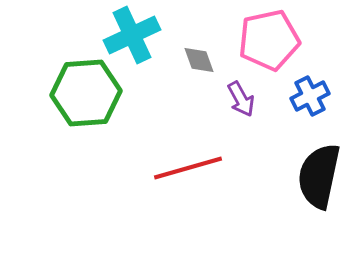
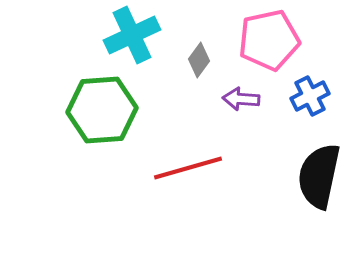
gray diamond: rotated 56 degrees clockwise
green hexagon: moved 16 px right, 17 px down
purple arrow: rotated 123 degrees clockwise
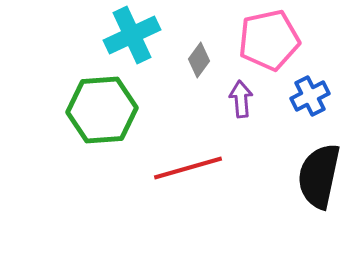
purple arrow: rotated 81 degrees clockwise
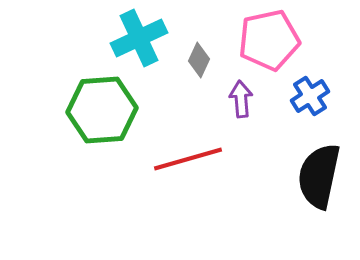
cyan cross: moved 7 px right, 3 px down
gray diamond: rotated 12 degrees counterclockwise
blue cross: rotated 6 degrees counterclockwise
red line: moved 9 px up
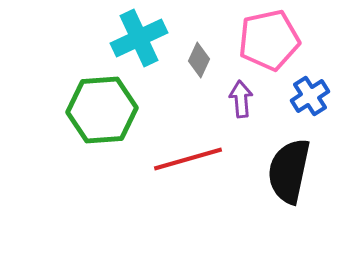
black semicircle: moved 30 px left, 5 px up
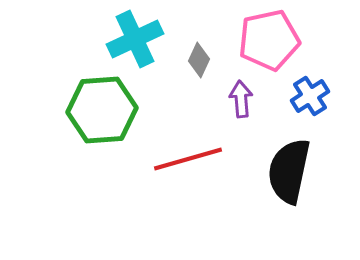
cyan cross: moved 4 px left, 1 px down
